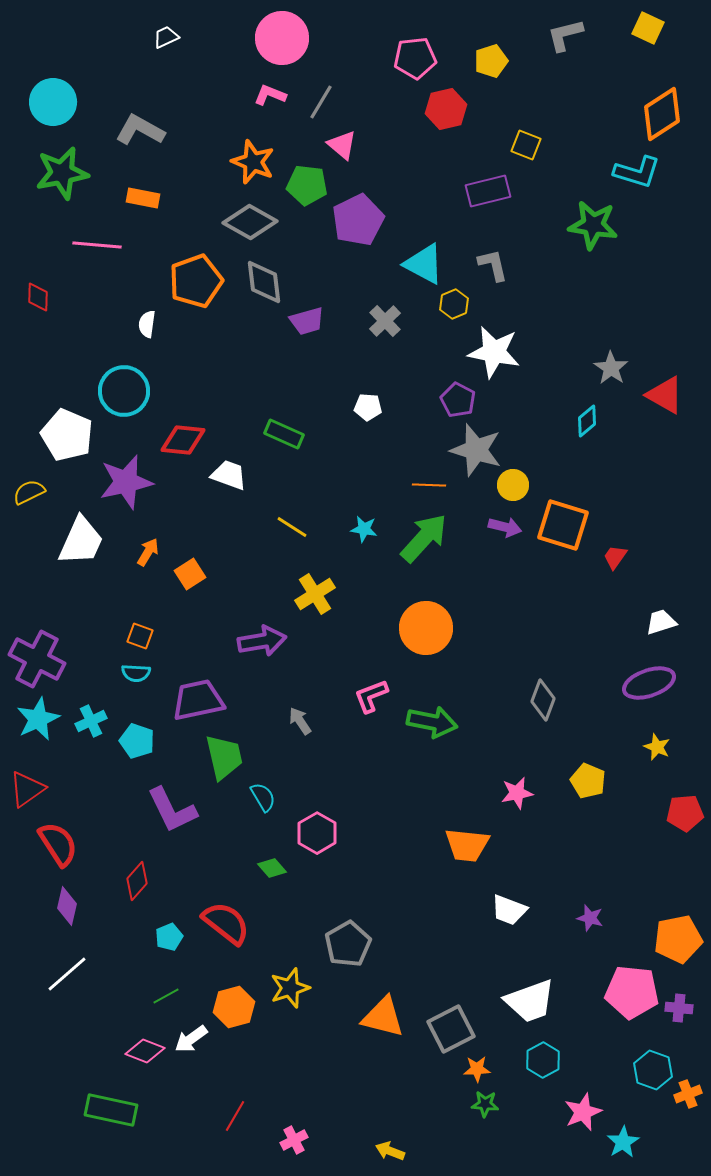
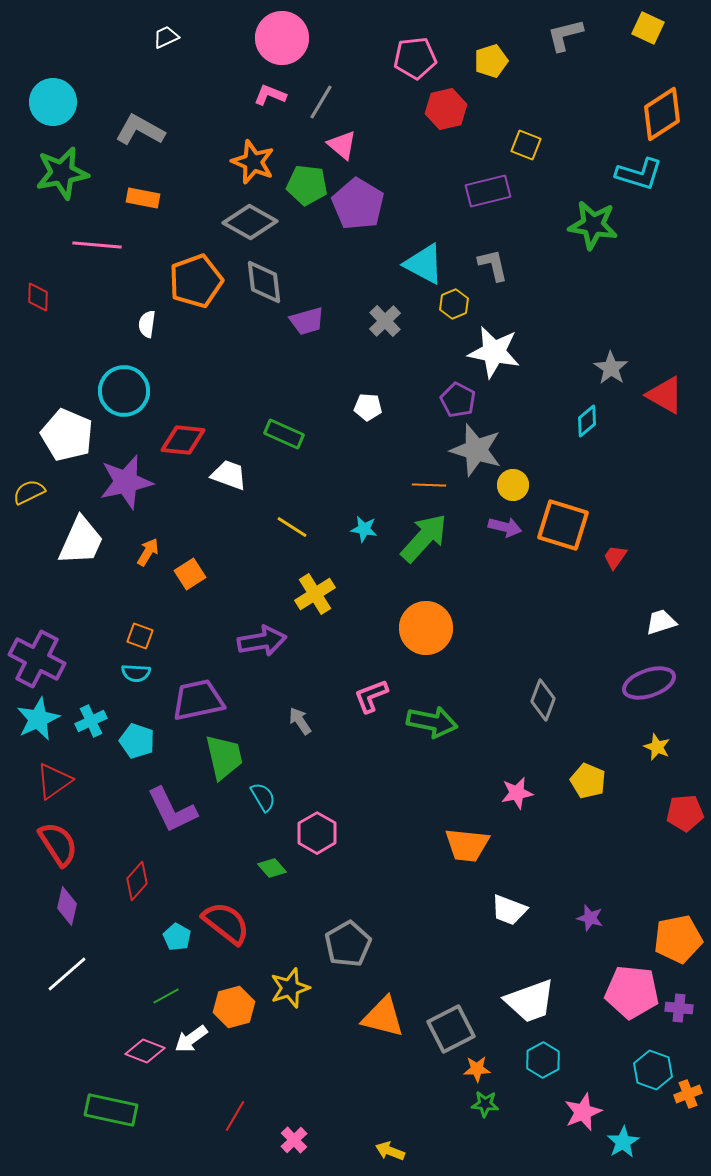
cyan L-shape at (637, 172): moved 2 px right, 2 px down
purple pentagon at (358, 220): moved 16 px up; rotated 15 degrees counterclockwise
red triangle at (27, 789): moved 27 px right, 8 px up
cyan pentagon at (169, 937): moved 8 px right; rotated 20 degrees counterclockwise
pink cross at (294, 1140): rotated 16 degrees counterclockwise
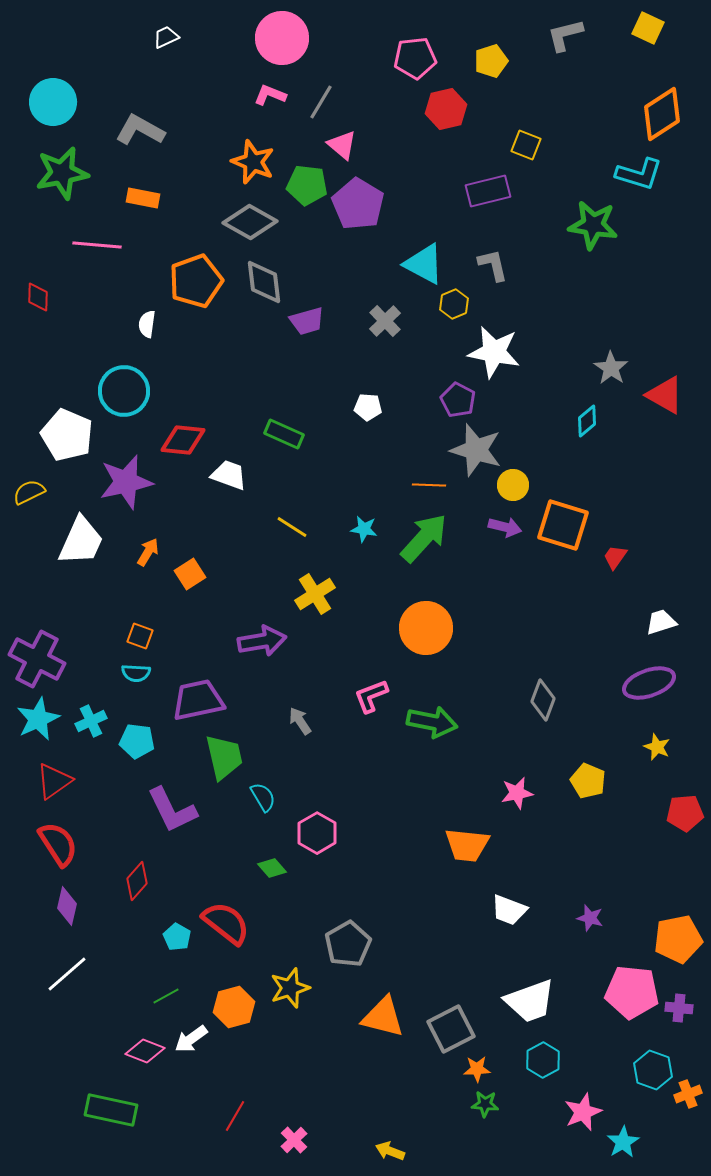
cyan pentagon at (137, 741): rotated 12 degrees counterclockwise
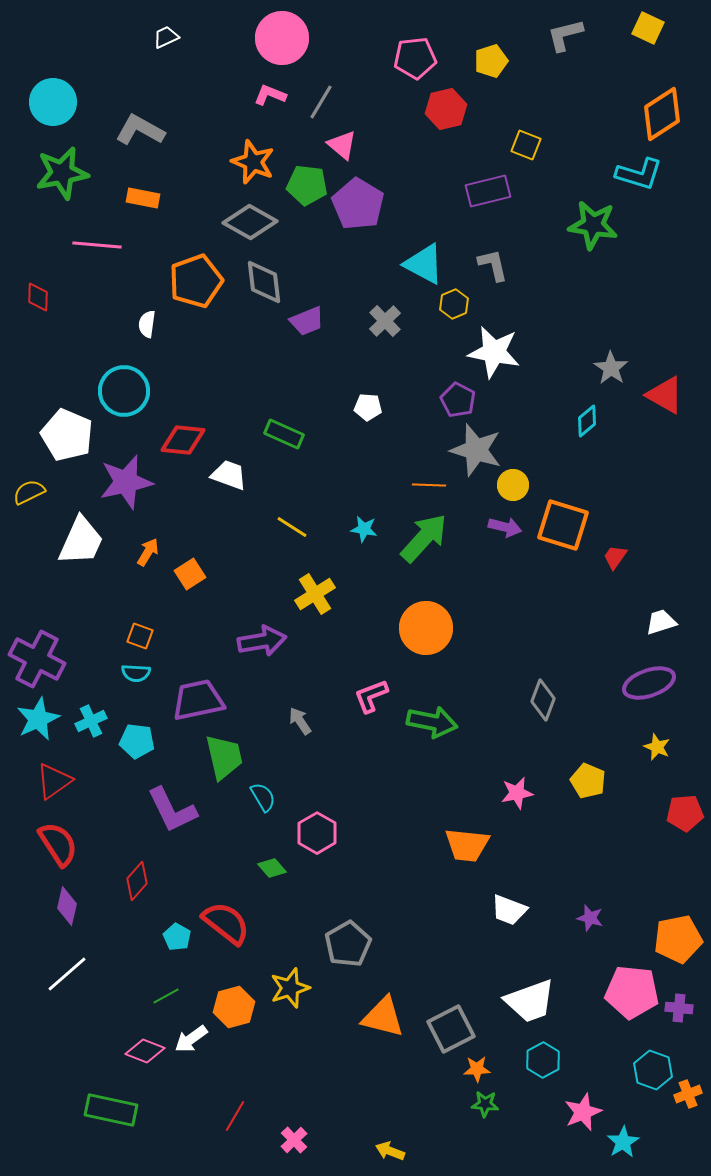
purple trapezoid at (307, 321): rotated 6 degrees counterclockwise
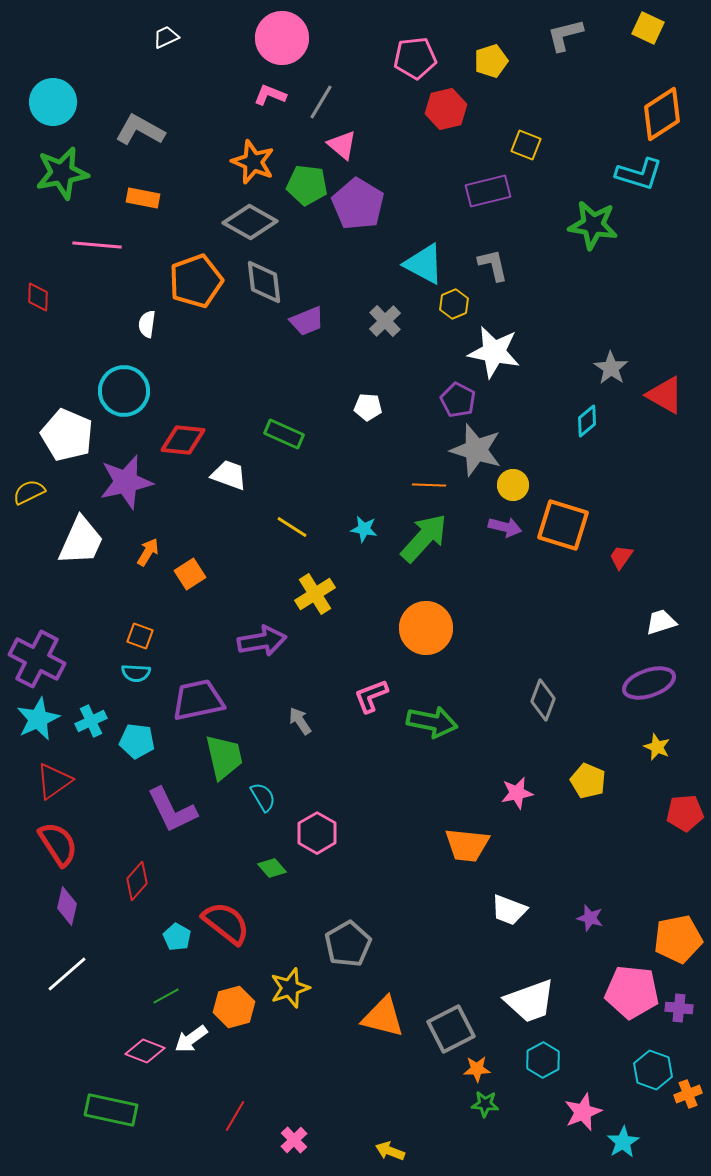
red trapezoid at (615, 557): moved 6 px right
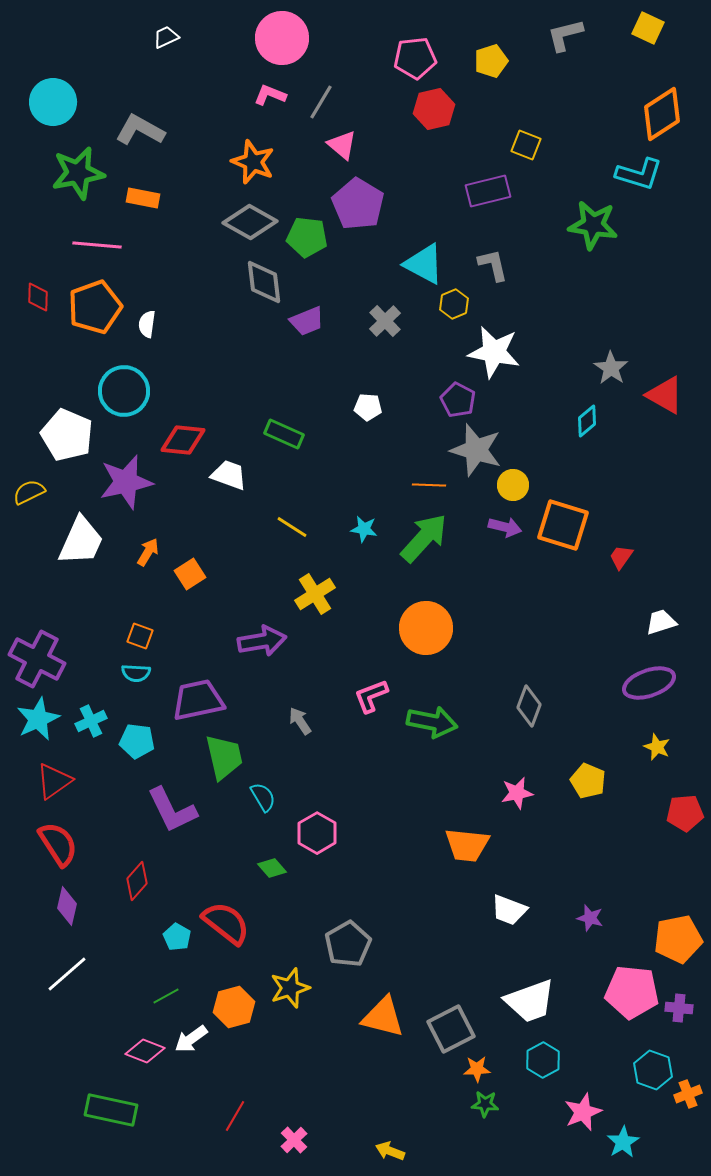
red hexagon at (446, 109): moved 12 px left
green star at (62, 173): moved 16 px right
green pentagon at (307, 185): moved 52 px down
orange pentagon at (196, 281): moved 101 px left, 26 px down
gray diamond at (543, 700): moved 14 px left, 6 px down
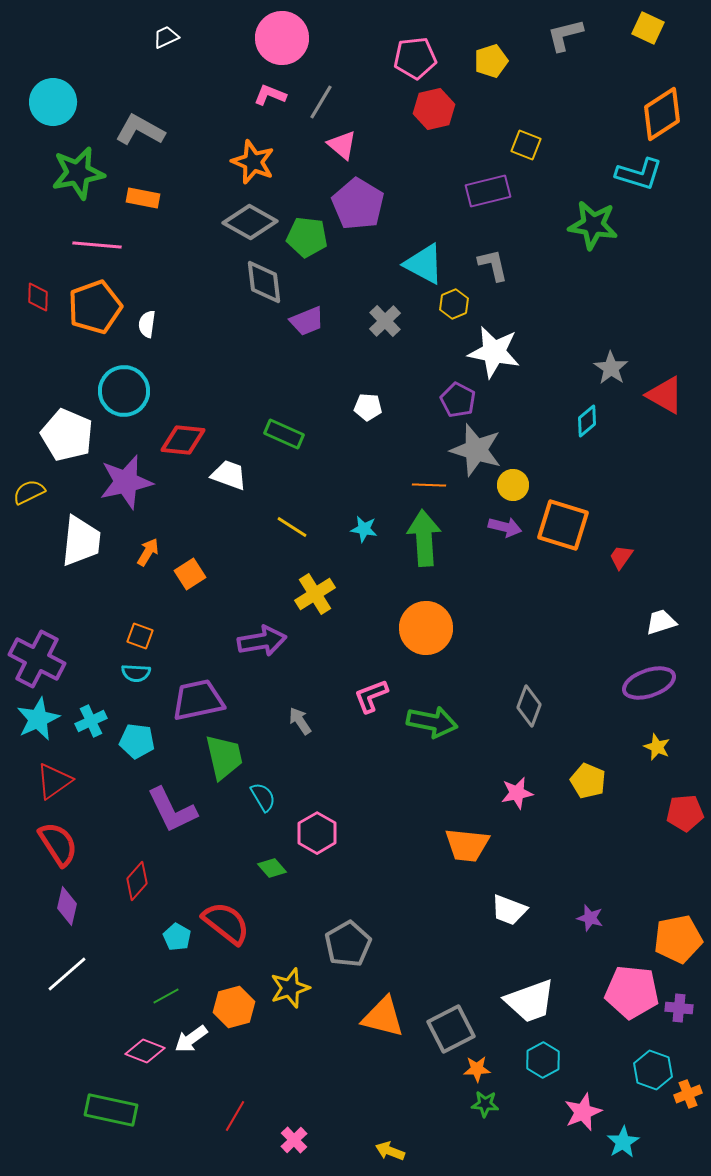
green arrow at (424, 538): rotated 46 degrees counterclockwise
white trapezoid at (81, 541): rotated 18 degrees counterclockwise
